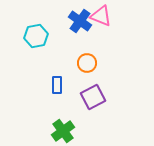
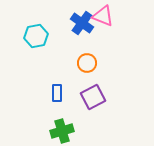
pink triangle: moved 2 px right
blue cross: moved 2 px right, 2 px down
blue rectangle: moved 8 px down
green cross: moved 1 px left; rotated 20 degrees clockwise
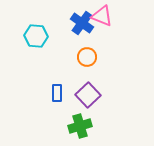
pink triangle: moved 1 px left
cyan hexagon: rotated 15 degrees clockwise
orange circle: moved 6 px up
purple square: moved 5 px left, 2 px up; rotated 15 degrees counterclockwise
green cross: moved 18 px right, 5 px up
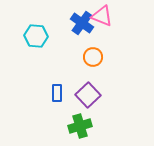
orange circle: moved 6 px right
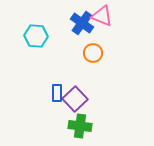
orange circle: moved 4 px up
purple square: moved 13 px left, 4 px down
green cross: rotated 25 degrees clockwise
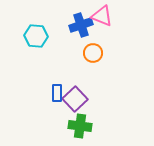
blue cross: moved 1 px left, 2 px down; rotated 35 degrees clockwise
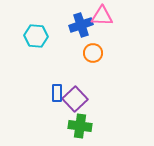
pink triangle: rotated 20 degrees counterclockwise
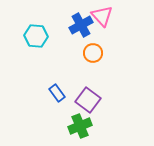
pink triangle: rotated 45 degrees clockwise
blue cross: rotated 10 degrees counterclockwise
blue rectangle: rotated 36 degrees counterclockwise
purple square: moved 13 px right, 1 px down; rotated 10 degrees counterclockwise
green cross: rotated 30 degrees counterclockwise
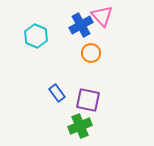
cyan hexagon: rotated 20 degrees clockwise
orange circle: moved 2 px left
purple square: rotated 25 degrees counterclockwise
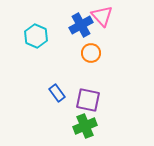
green cross: moved 5 px right
